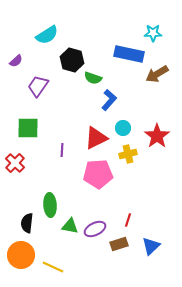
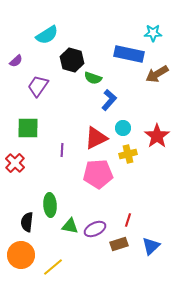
black semicircle: moved 1 px up
yellow line: rotated 65 degrees counterclockwise
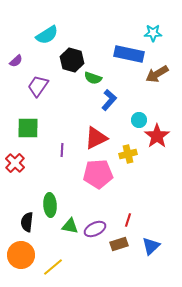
cyan circle: moved 16 px right, 8 px up
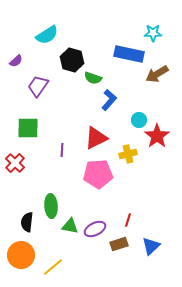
green ellipse: moved 1 px right, 1 px down
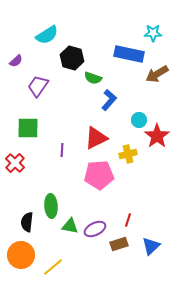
black hexagon: moved 2 px up
pink pentagon: moved 1 px right, 1 px down
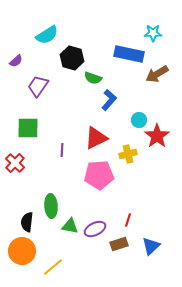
orange circle: moved 1 px right, 4 px up
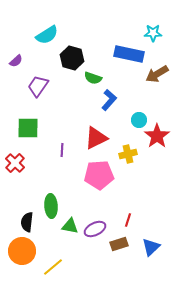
blue triangle: moved 1 px down
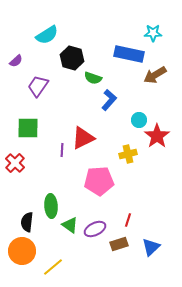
brown arrow: moved 2 px left, 1 px down
red triangle: moved 13 px left
pink pentagon: moved 6 px down
green triangle: moved 1 px up; rotated 24 degrees clockwise
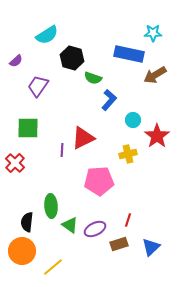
cyan circle: moved 6 px left
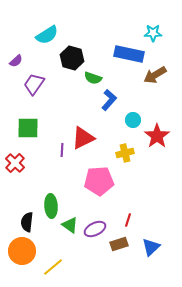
purple trapezoid: moved 4 px left, 2 px up
yellow cross: moved 3 px left, 1 px up
